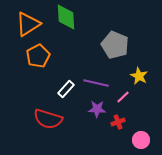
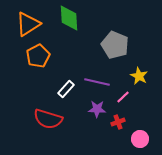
green diamond: moved 3 px right, 1 px down
purple line: moved 1 px right, 1 px up
pink circle: moved 1 px left, 1 px up
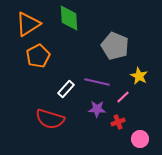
gray pentagon: moved 1 px down
red semicircle: moved 2 px right
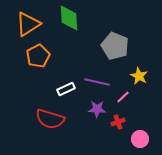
white rectangle: rotated 24 degrees clockwise
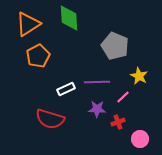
purple line: rotated 15 degrees counterclockwise
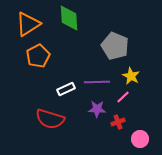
yellow star: moved 8 px left
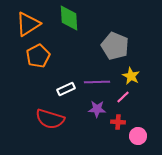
red cross: rotated 24 degrees clockwise
pink circle: moved 2 px left, 3 px up
